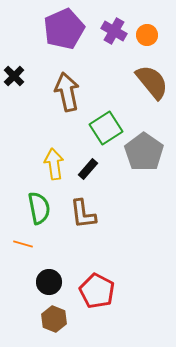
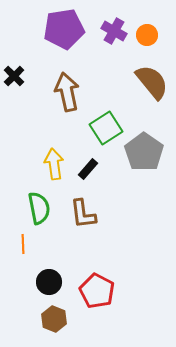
purple pentagon: rotated 15 degrees clockwise
orange line: rotated 72 degrees clockwise
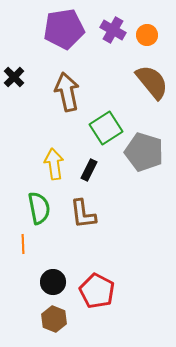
purple cross: moved 1 px left, 1 px up
black cross: moved 1 px down
gray pentagon: rotated 18 degrees counterclockwise
black rectangle: moved 1 px right, 1 px down; rotated 15 degrees counterclockwise
black circle: moved 4 px right
